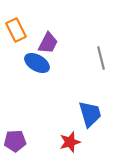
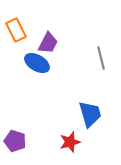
purple pentagon: rotated 20 degrees clockwise
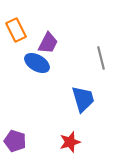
blue trapezoid: moved 7 px left, 15 px up
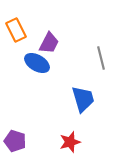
purple trapezoid: moved 1 px right
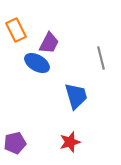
blue trapezoid: moved 7 px left, 3 px up
purple pentagon: moved 2 px down; rotated 30 degrees counterclockwise
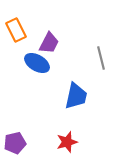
blue trapezoid: rotated 28 degrees clockwise
red star: moved 3 px left
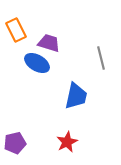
purple trapezoid: rotated 100 degrees counterclockwise
red star: rotated 10 degrees counterclockwise
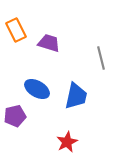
blue ellipse: moved 26 px down
purple pentagon: moved 27 px up
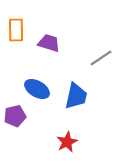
orange rectangle: rotated 25 degrees clockwise
gray line: rotated 70 degrees clockwise
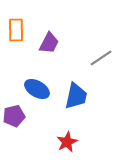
purple trapezoid: rotated 100 degrees clockwise
purple pentagon: moved 1 px left
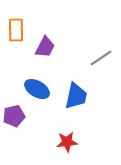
purple trapezoid: moved 4 px left, 4 px down
red star: rotated 20 degrees clockwise
